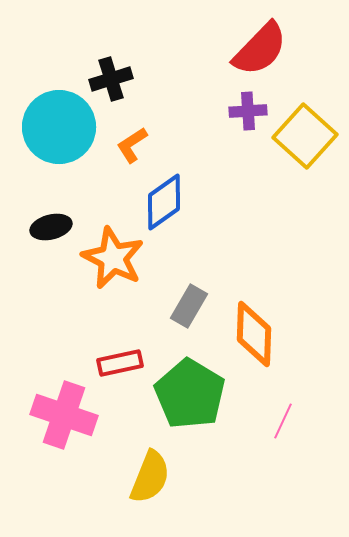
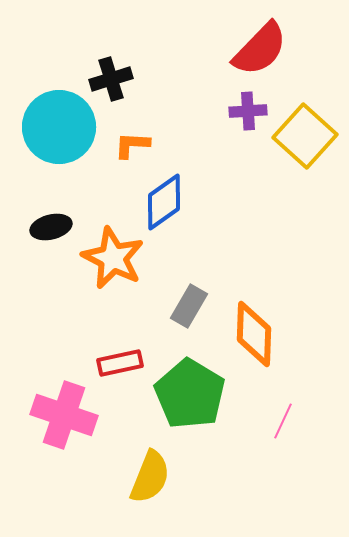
orange L-shape: rotated 36 degrees clockwise
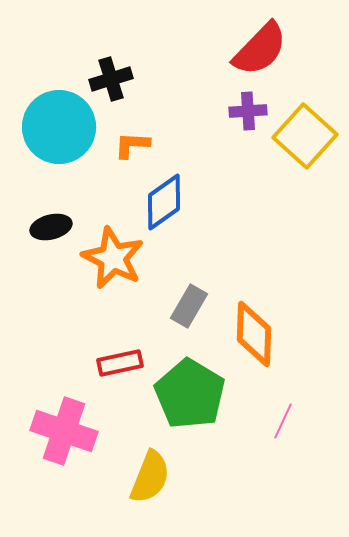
pink cross: moved 16 px down
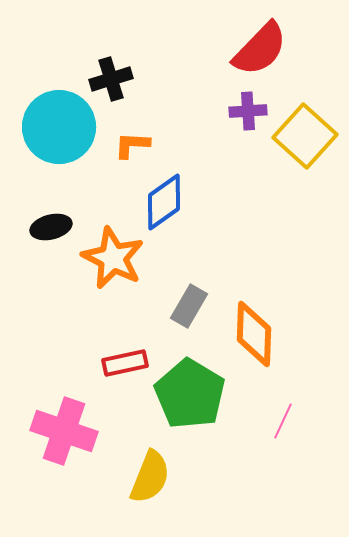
red rectangle: moved 5 px right
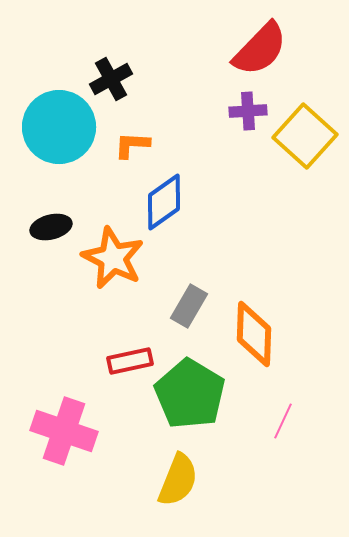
black cross: rotated 12 degrees counterclockwise
red rectangle: moved 5 px right, 2 px up
yellow semicircle: moved 28 px right, 3 px down
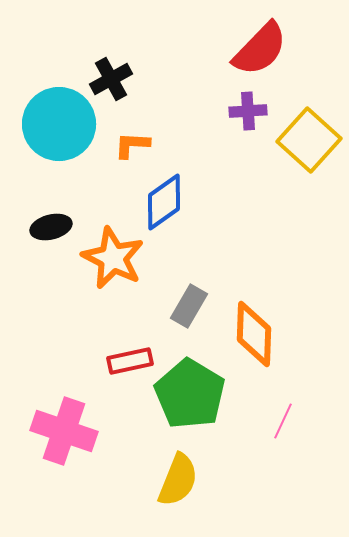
cyan circle: moved 3 px up
yellow square: moved 4 px right, 4 px down
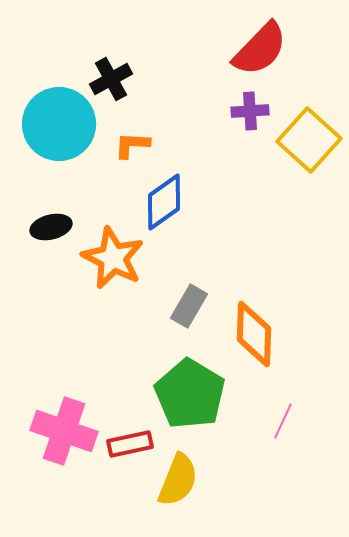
purple cross: moved 2 px right
red rectangle: moved 83 px down
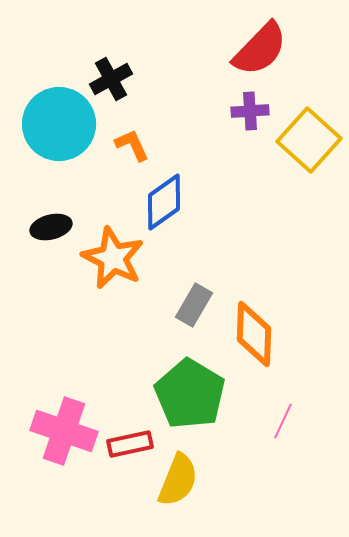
orange L-shape: rotated 63 degrees clockwise
gray rectangle: moved 5 px right, 1 px up
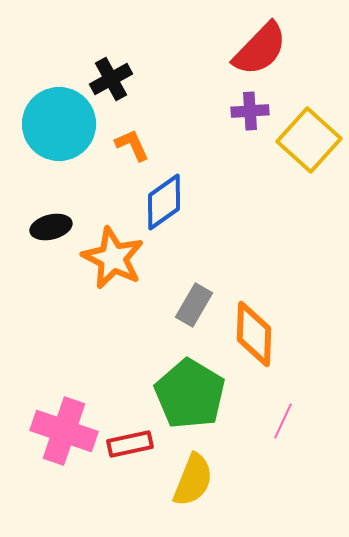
yellow semicircle: moved 15 px right
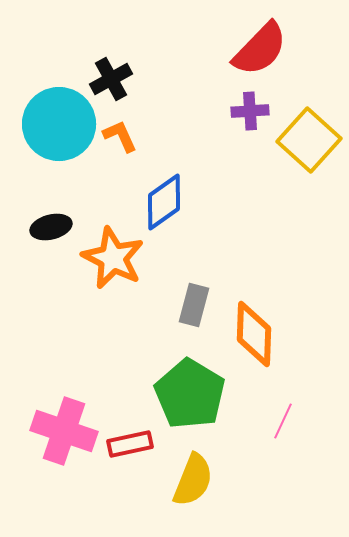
orange L-shape: moved 12 px left, 9 px up
gray rectangle: rotated 15 degrees counterclockwise
